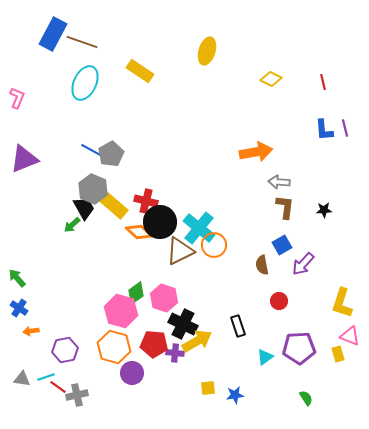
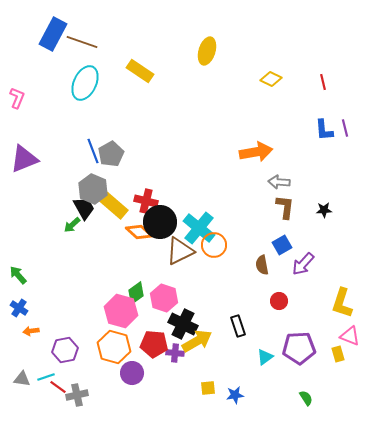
blue line at (93, 151): rotated 40 degrees clockwise
green arrow at (17, 278): moved 1 px right, 3 px up
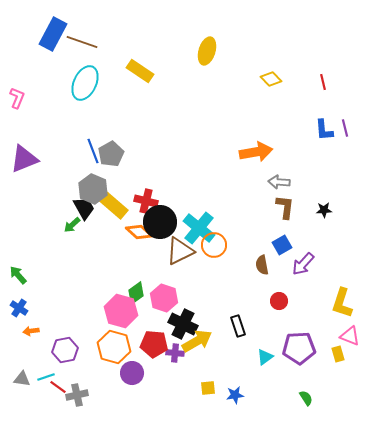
yellow diamond at (271, 79): rotated 20 degrees clockwise
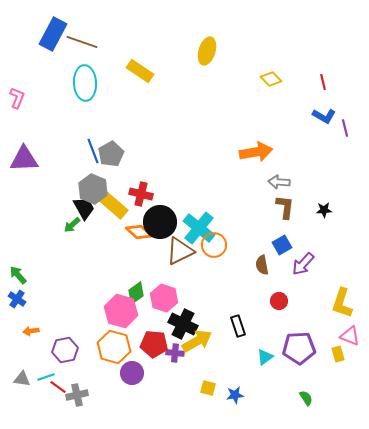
cyan ellipse at (85, 83): rotated 28 degrees counterclockwise
blue L-shape at (324, 130): moved 14 px up; rotated 55 degrees counterclockwise
purple triangle at (24, 159): rotated 20 degrees clockwise
red cross at (146, 201): moved 5 px left, 7 px up
blue cross at (19, 308): moved 2 px left, 9 px up
yellow square at (208, 388): rotated 21 degrees clockwise
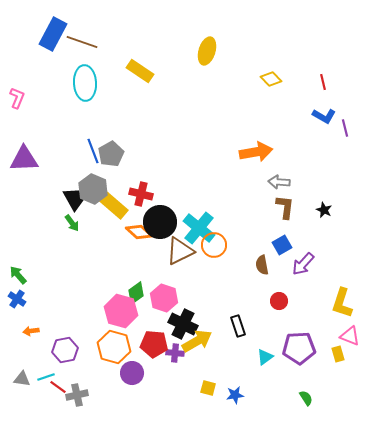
black trapezoid at (84, 208): moved 10 px left, 9 px up
black star at (324, 210): rotated 28 degrees clockwise
green arrow at (72, 225): moved 2 px up; rotated 84 degrees counterclockwise
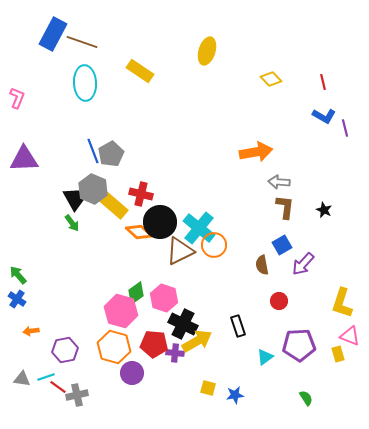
purple pentagon at (299, 348): moved 3 px up
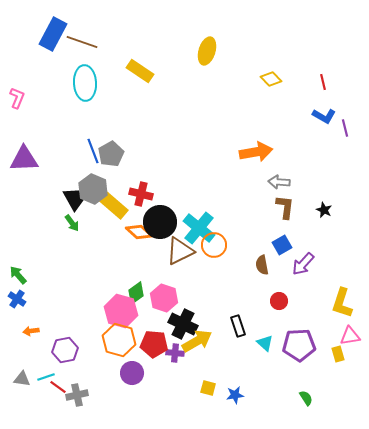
pink triangle at (350, 336): rotated 30 degrees counterclockwise
orange hexagon at (114, 347): moved 5 px right, 7 px up
cyan triangle at (265, 357): moved 14 px up; rotated 42 degrees counterclockwise
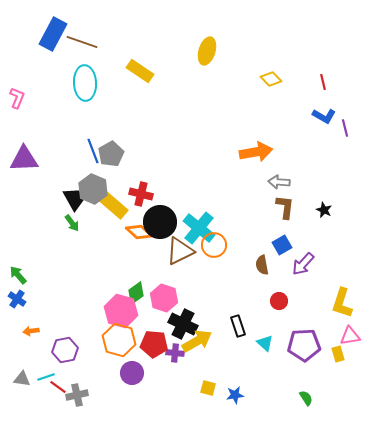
purple pentagon at (299, 345): moved 5 px right
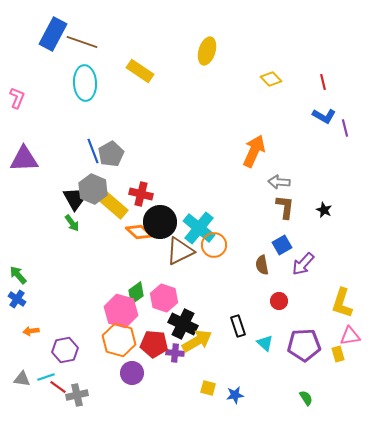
orange arrow at (256, 152): moved 2 px left, 1 px up; rotated 56 degrees counterclockwise
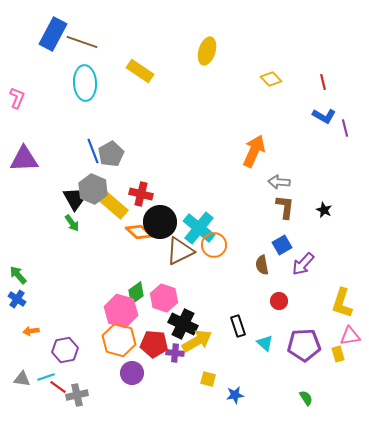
yellow square at (208, 388): moved 9 px up
